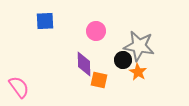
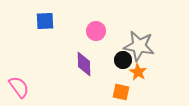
orange square: moved 22 px right, 12 px down
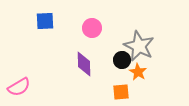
pink circle: moved 4 px left, 3 px up
gray star: rotated 16 degrees clockwise
black circle: moved 1 px left
pink semicircle: rotated 95 degrees clockwise
orange square: rotated 18 degrees counterclockwise
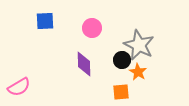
gray star: moved 1 px up
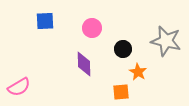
gray star: moved 27 px right, 4 px up; rotated 12 degrees counterclockwise
black circle: moved 1 px right, 11 px up
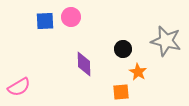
pink circle: moved 21 px left, 11 px up
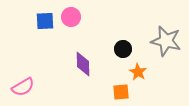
purple diamond: moved 1 px left
pink semicircle: moved 4 px right
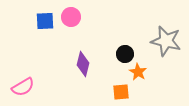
black circle: moved 2 px right, 5 px down
purple diamond: rotated 15 degrees clockwise
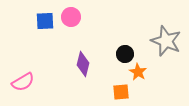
gray star: rotated 8 degrees clockwise
pink semicircle: moved 5 px up
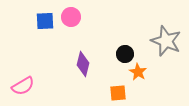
pink semicircle: moved 4 px down
orange square: moved 3 px left, 1 px down
